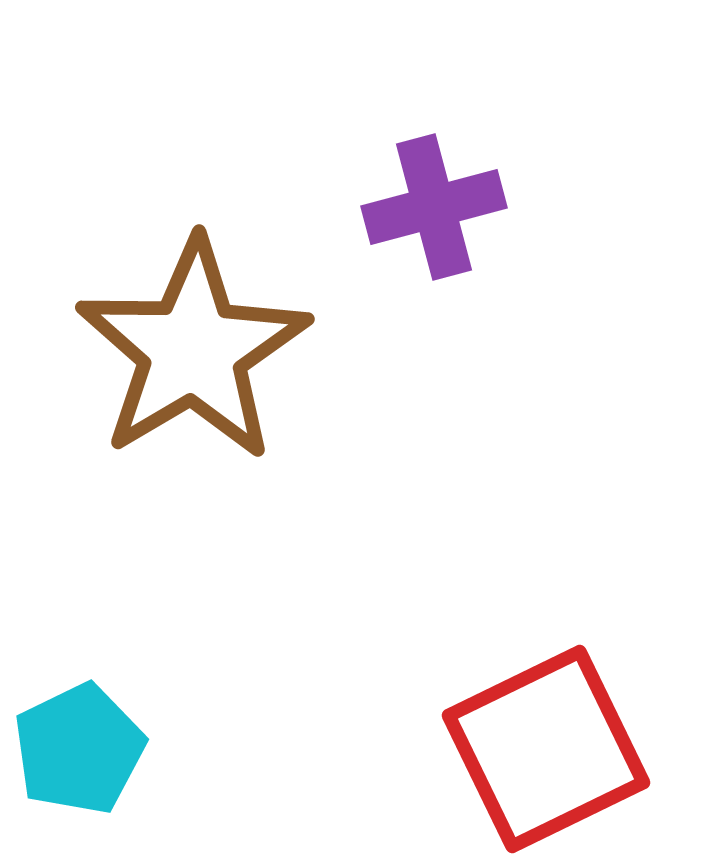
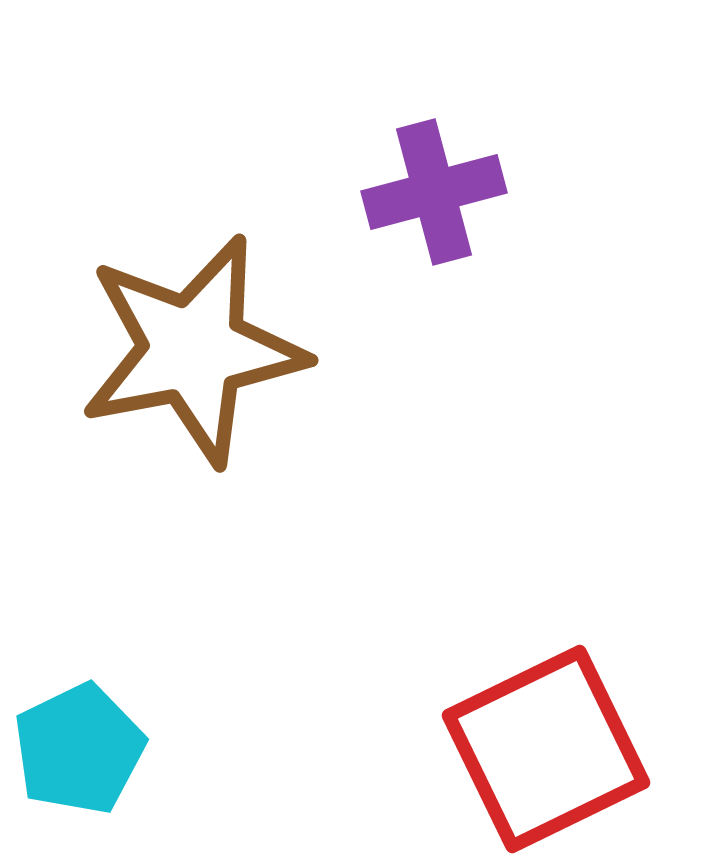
purple cross: moved 15 px up
brown star: rotated 20 degrees clockwise
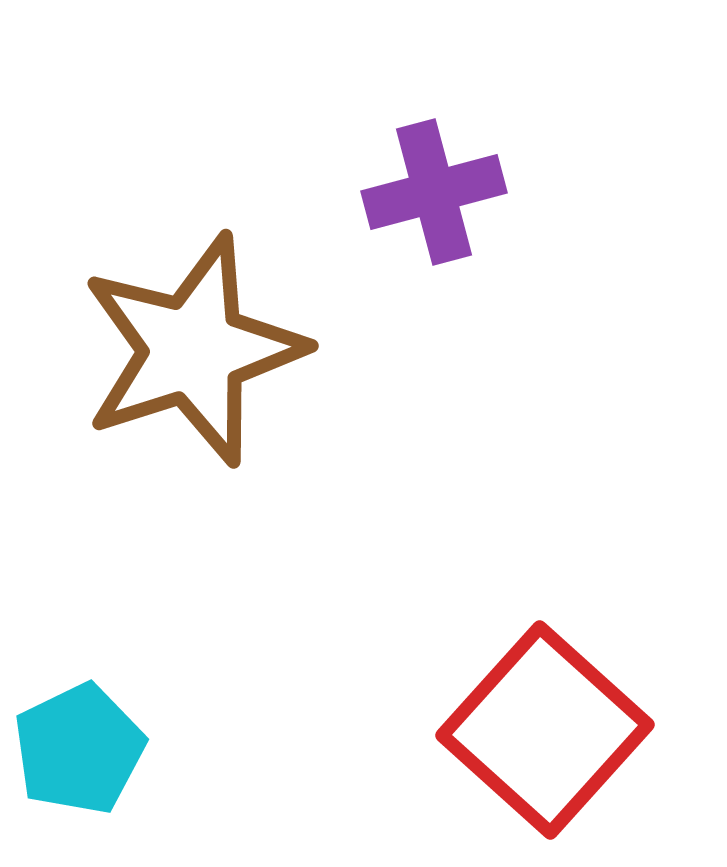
brown star: rotated 7 degrees counterclockwise
red square: moved 1 px left, 19 px up; rotated 22 degrees counterclockwise
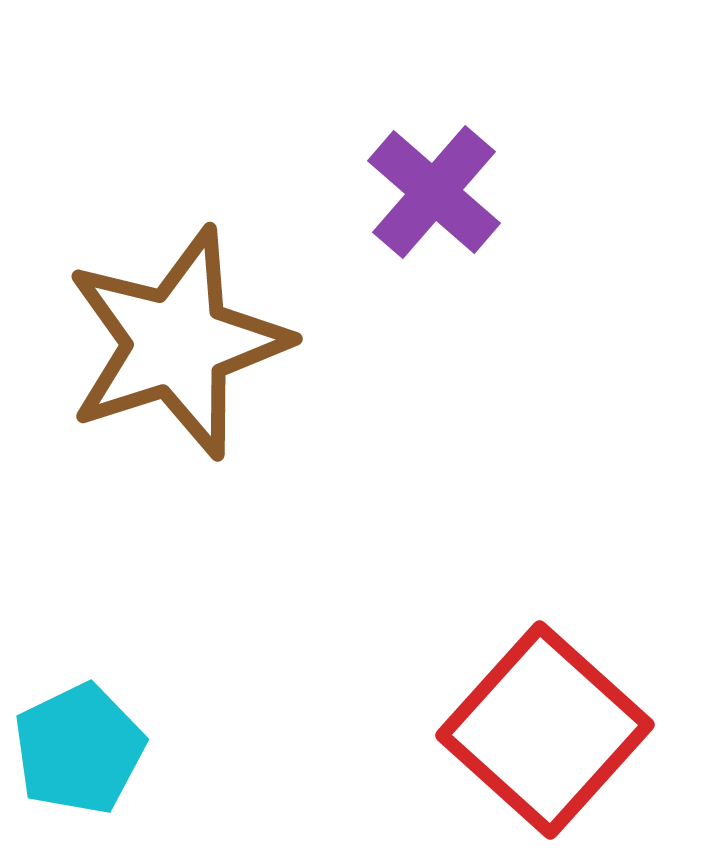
purple cross: rotated 34 degrees counterclockwise
brown star: moved 16 px left, 7 px up
